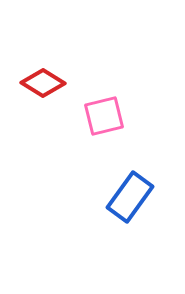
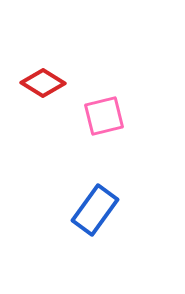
blue rectangle: moved 35 px left, 13 px down
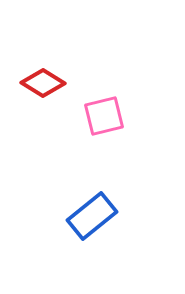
blue rectangle: moved 3 px left, 6 px down; rotated 15 degrees clockwise
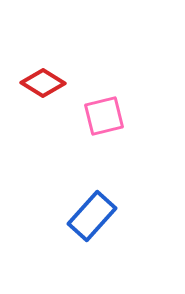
blue rectangle: rotated 9 degrees counterclockwise
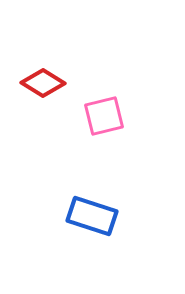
blue rectangle: rotated 66 degrees clockwise
